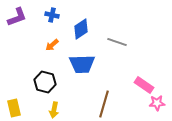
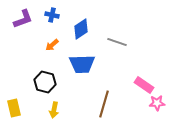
purple L-shape: moved 6 px right, 2 px down
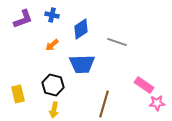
black hexagon: moved 8 px right, 3 px down
yellow rectangle: moved 4 px right, 14 px up
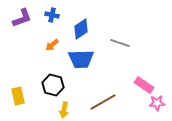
purple L-shape: moved 1 px left, 1 px up
gray line: moved 3 px right, 1 px down
blue trapezoid: moved 1 px left, 5 px up
yellow rectangle: moved 2 px down
brown line: moved 1 px left, 2 px up; rotated 44 degrees clockwise
yellow arrow: moved 10 px right
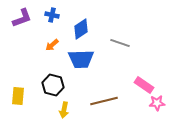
yellow rectangle: rotated 18 degrees clockwise
brown line: moved 1 px right, 1 px up; rotated 16 degrees clockwise
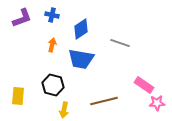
orange arrow: rotated 144 degrees clockwise
blue trapezoid: rotated 12 degrees clockwise
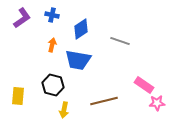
purple L-shape: rotated 15 degrees counterclockwise
gray line: moved 2 px up
blue trapezoid: moved 3 px left, 1 px down
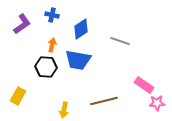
purple L-shape: moved 6 px down
black hexagon: moved 7 px left, 18 px up; rotated 10 degrees counterclockwise
yellow rectangle: rotated 24 degrees clockwise
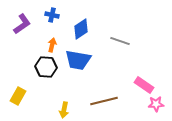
pink star: moved 1 px left, 1 px down
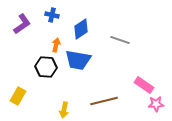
gray line: moved 1 px up
orange arrow: moved 4 px right
